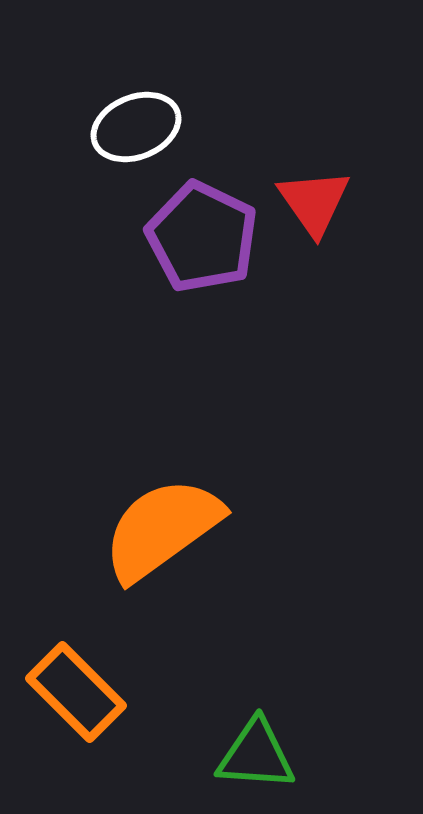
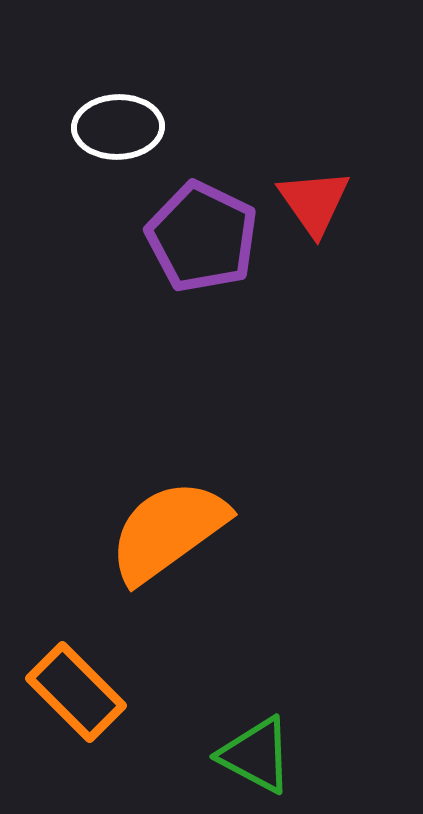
white ellipse: moved 18 px left; rotated 20 degrees clockwise
orange semicircle: moved 6 px right, 2 px down
green triangle: rotated 24 degrees clockwise
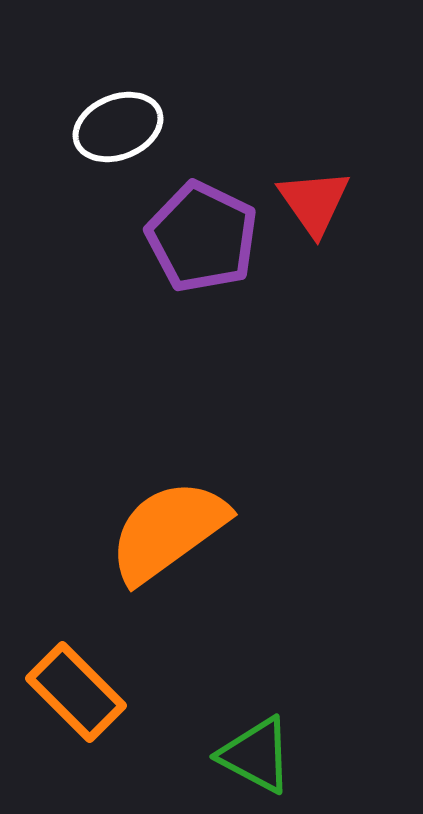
white ellipse: rotated 20 degrees counterclockwise
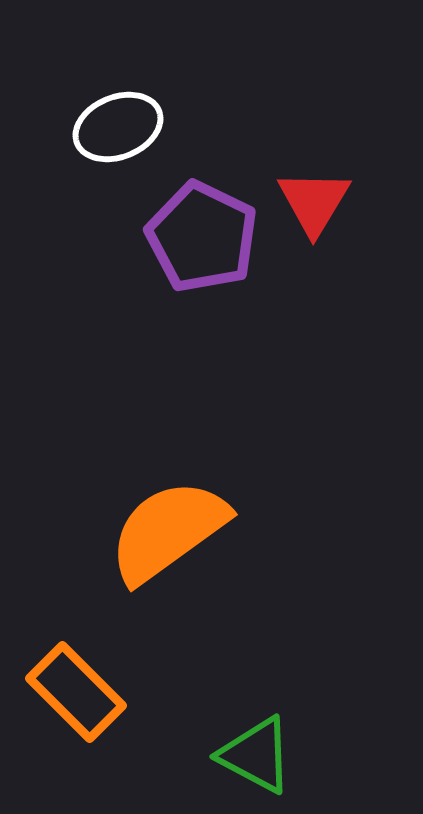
red triangle: rotated 6 degrees clockwise
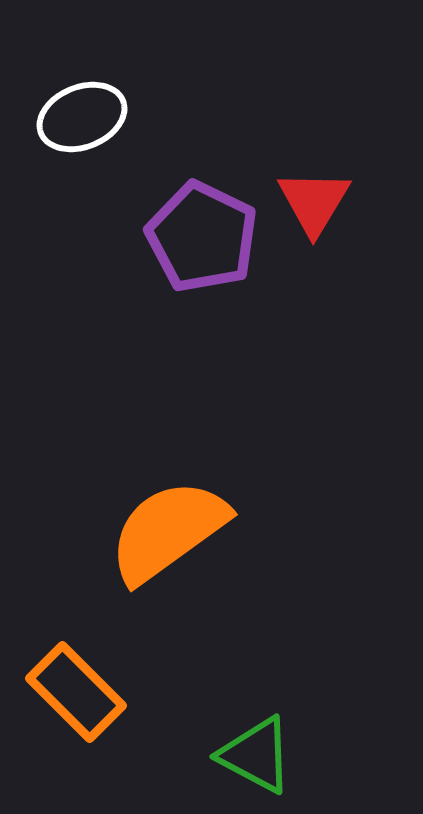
white ellipse: moved 36 px left, 10 px up
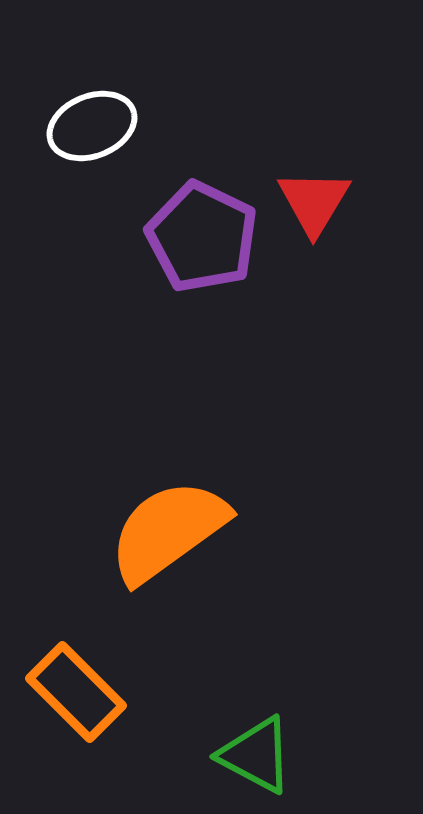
white ellipse: moved 10 px right, 9 px down
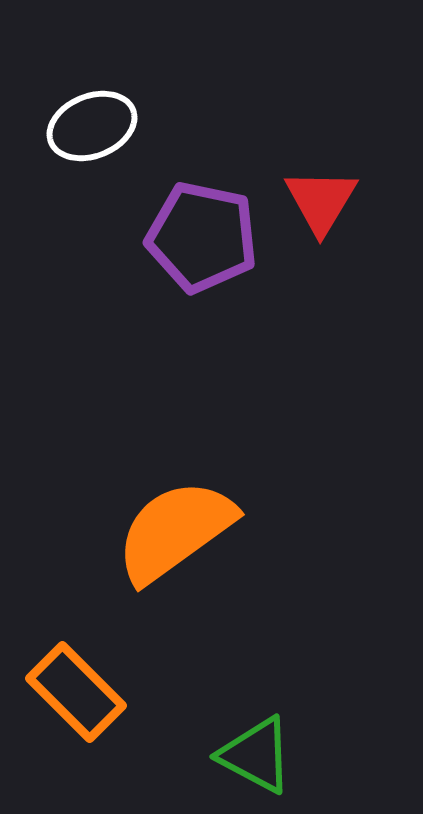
red triangle: moved 7 px right, 1 px up
purple pentagon: rotated 14 degrees counterclockwise
orange semicircle: moved 7 px right
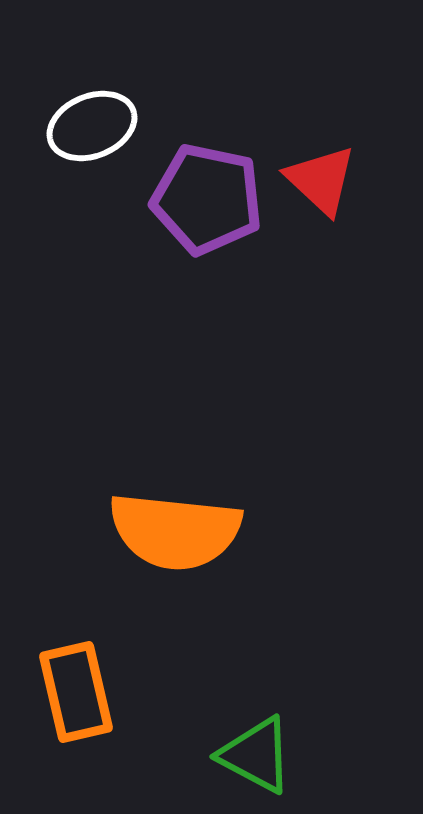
red triangle: moved 21 px up; rotated 18 degrees counterclockwise
purple pentagon: moved 5 px right, 38 px up
orange semicircle: rotated 138 degrees counterclockwise
orange rectangle: rotated 32 degrees clockwise
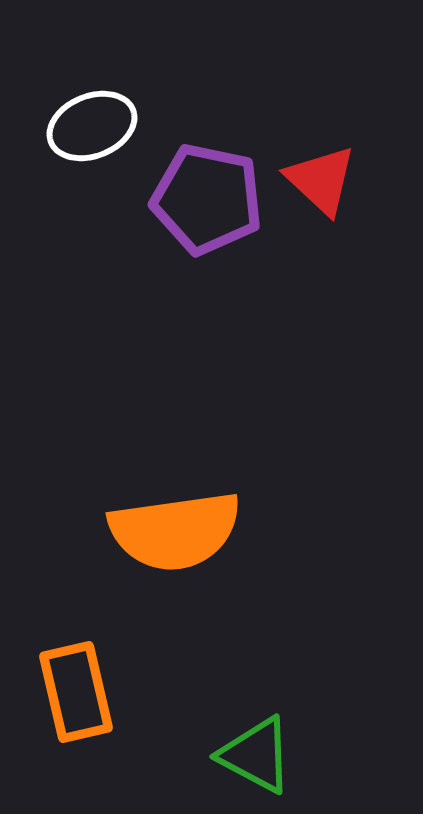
orange semicircle: rotated 14 degrees counterclockwise
